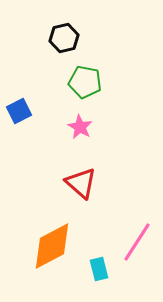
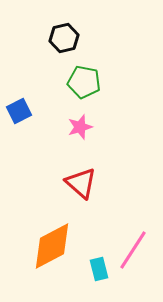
green pentagon: moved 1 px left
pink star: rotated 25 degrees clockwise
pink line: moved 4 px left, 8 px down
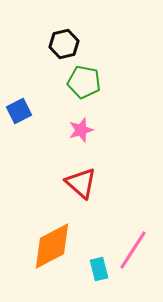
black hexagon: moved 6 px down
pink star: moved 1 px right, 3 px down
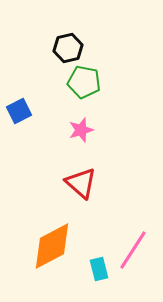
black hexagon: moved 4 px right, 4 px down
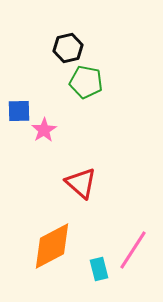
green pentagon: moved 2 px right
blue square: rotated 25 degrees clockwise
pink star: moved 37 px left; rotated 15 degrees counterclockwise
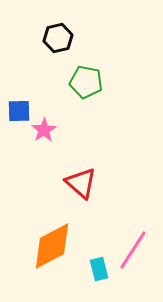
black hexagon: moved 10 px left, 10 px up
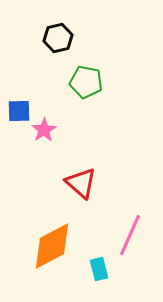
pink line: moved 3 px left, 15 px up; rotated 9 degrees counterclockwise
